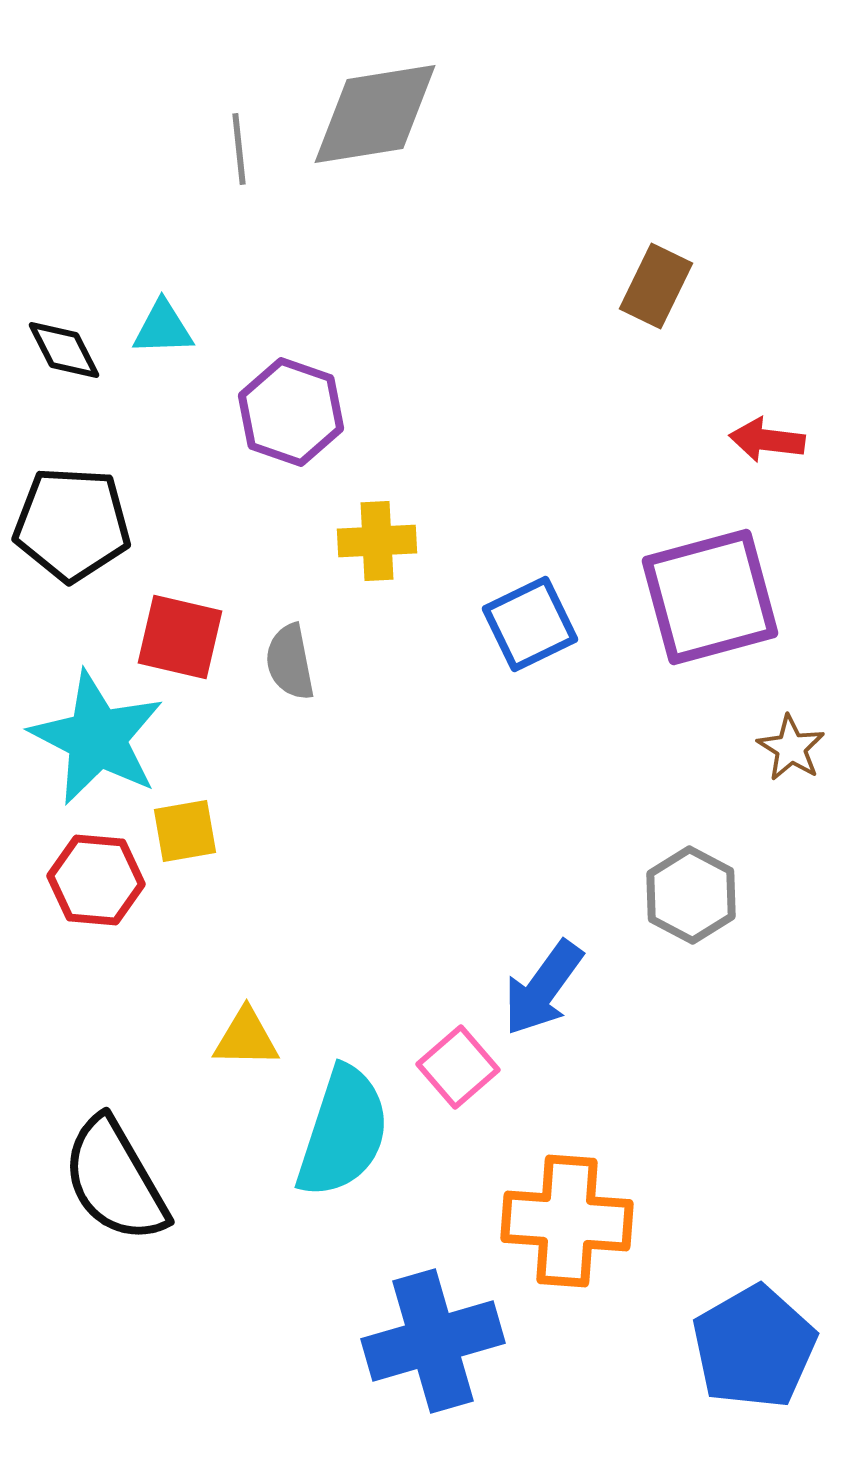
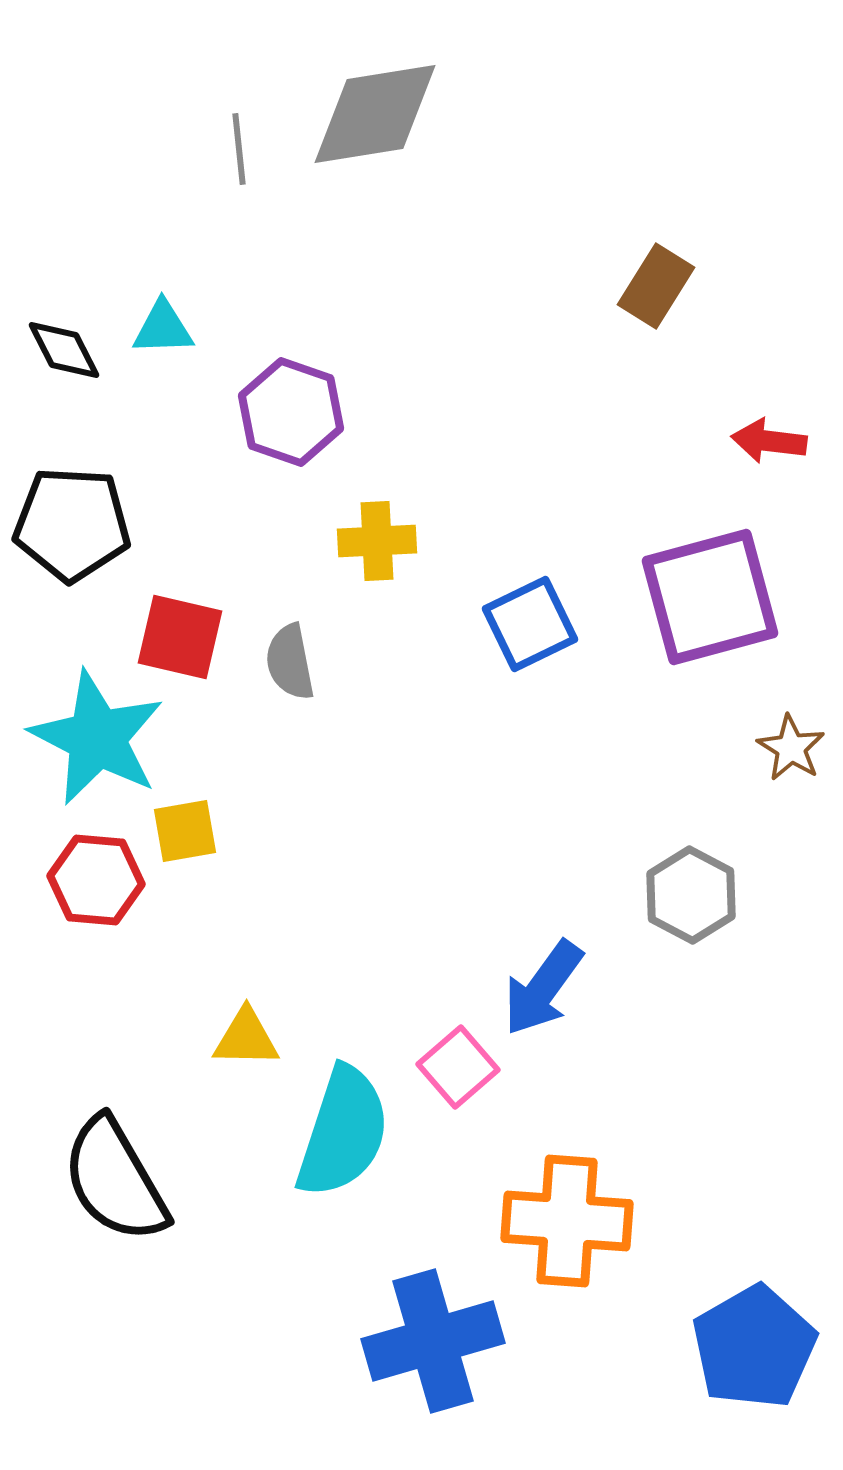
brown rectangle: rotated 6 degrees clockwise
red arrow: moved 2 px right, 1 px down
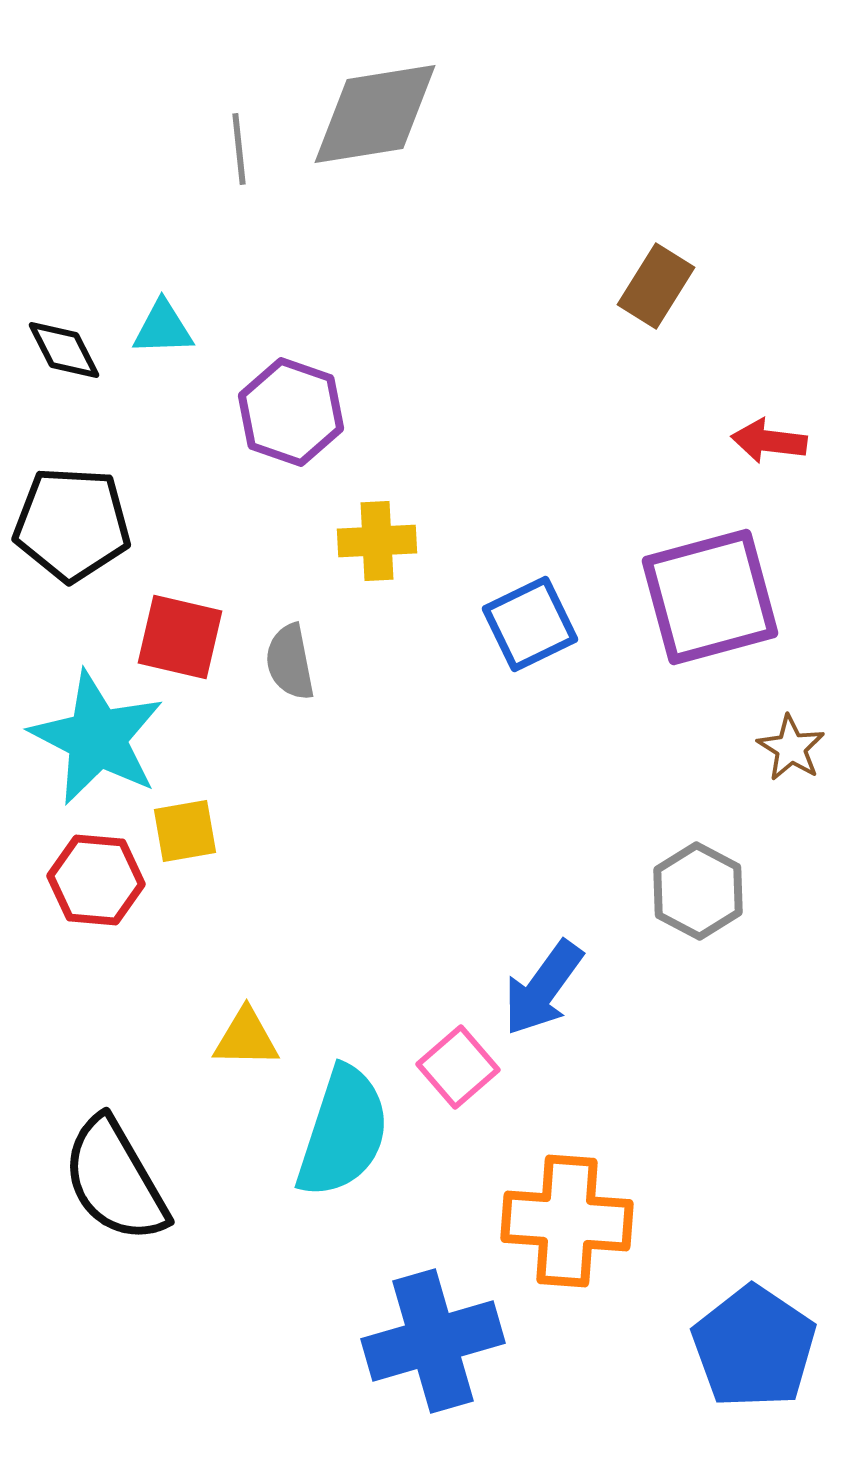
gray hexagon: moved 7 px right, 4 px up
blue pentagon: rotated 8 degrees counterclockwise
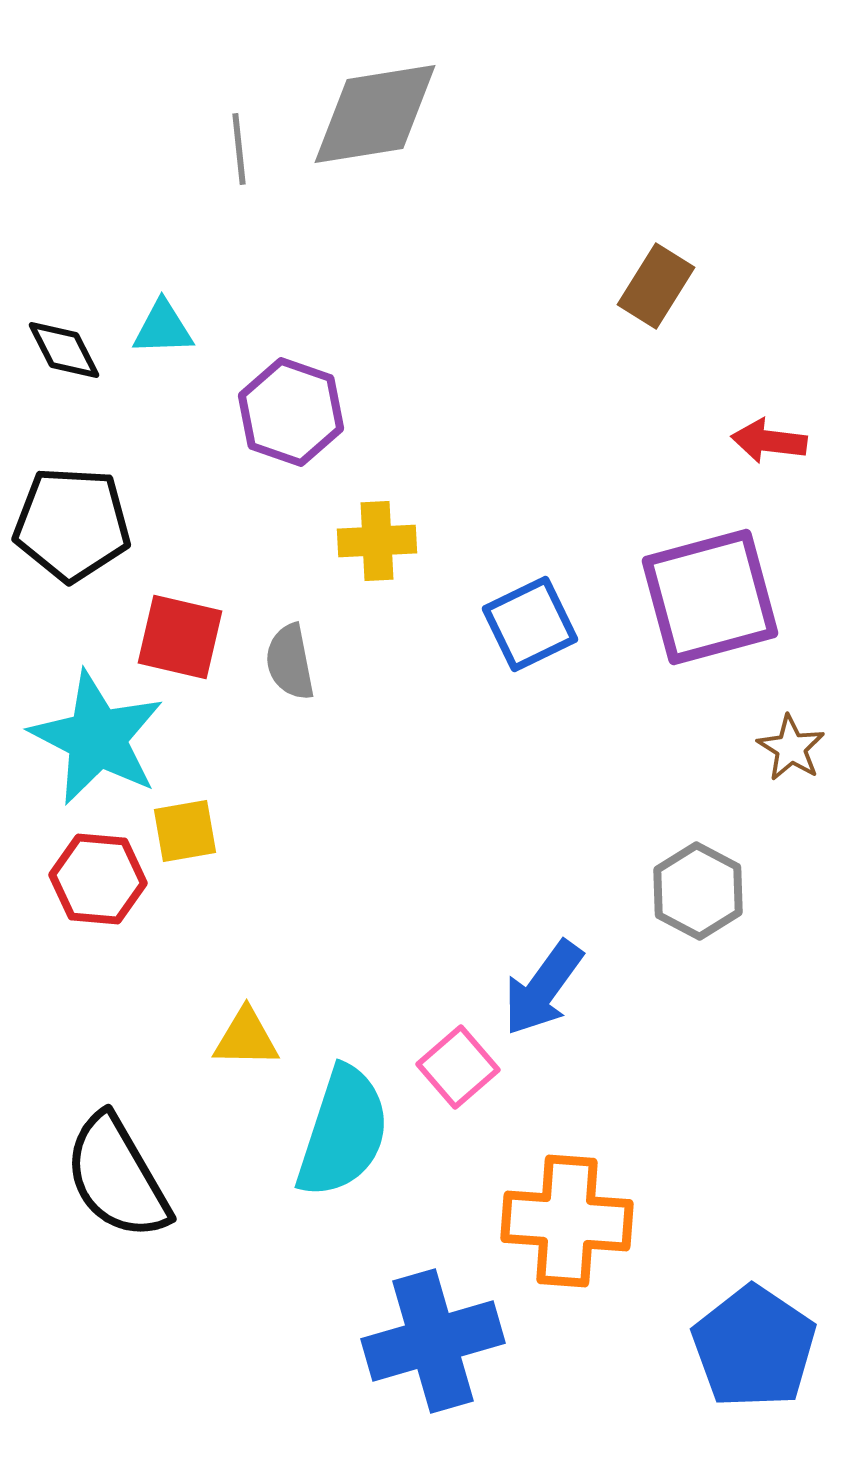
red hexagon: moved 2 px right, 1 px up
black semicircle: moved 2 px right, 3 px up
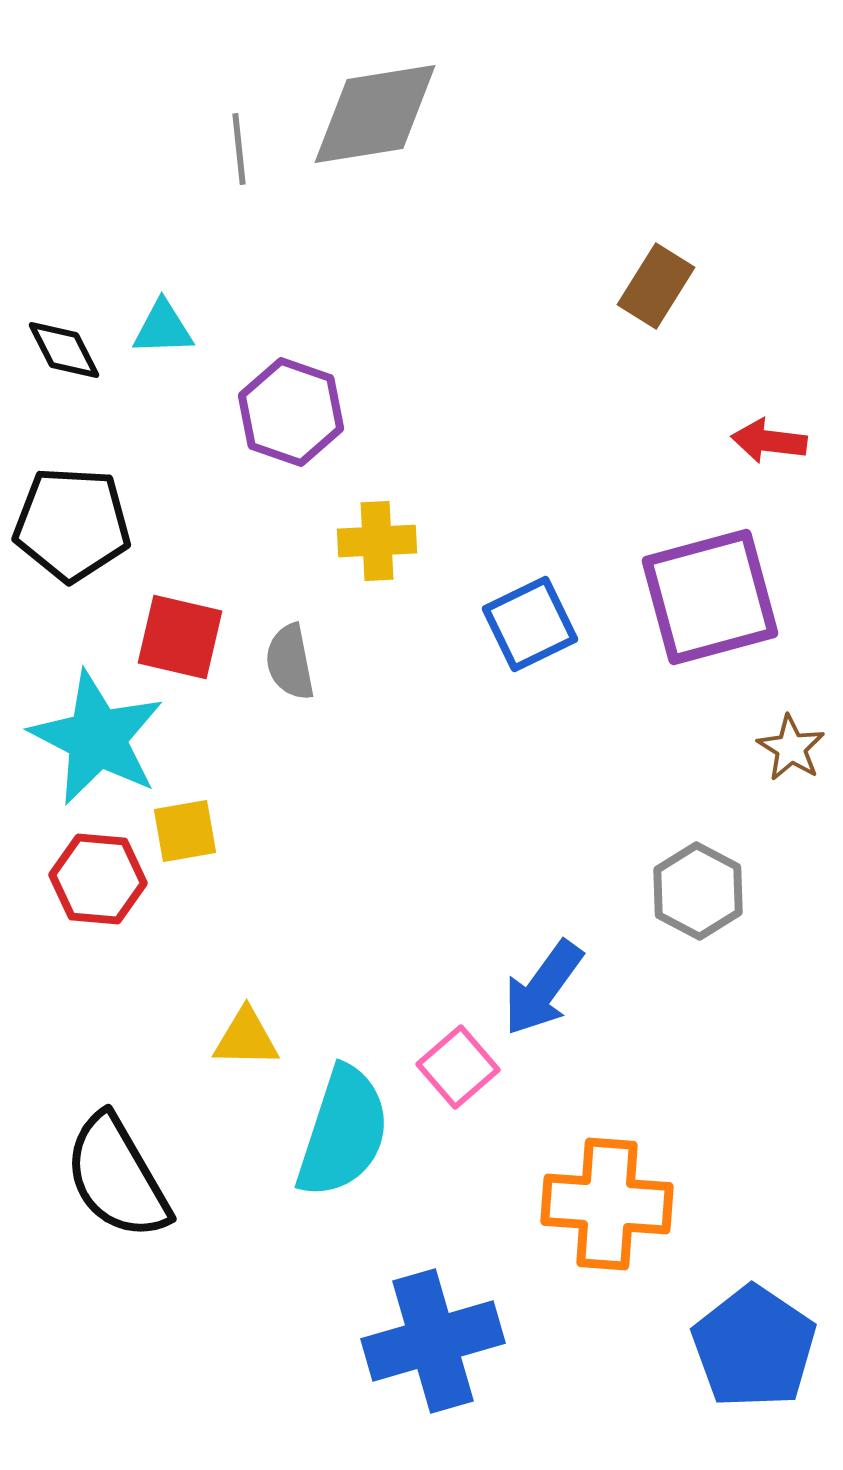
orange cross: moved 40 px right, 17 px up
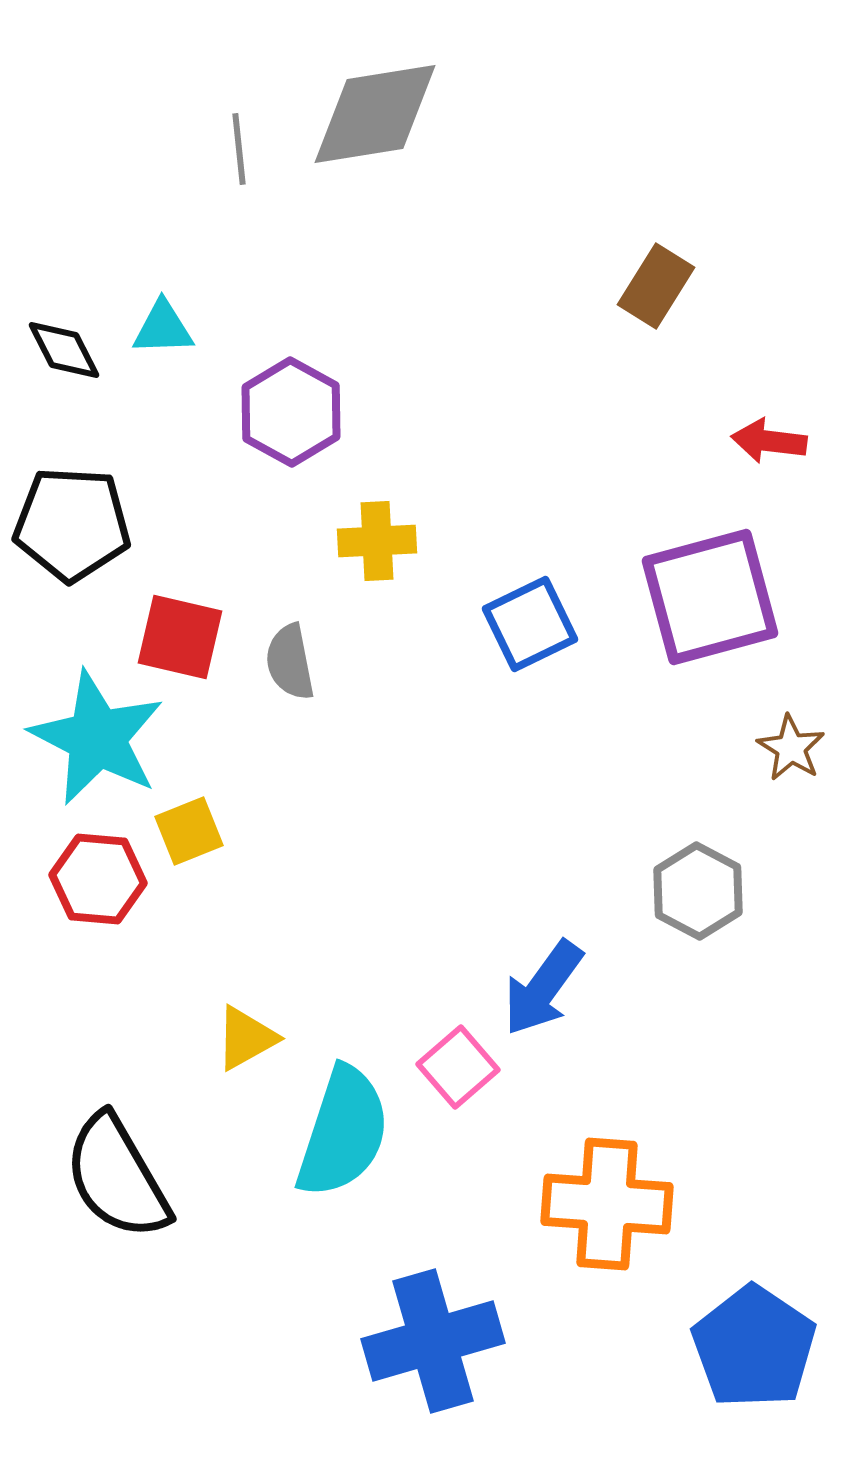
purple hexagon: rotated 10 degrees clockwise
yellow square: moved 4 px right; rotated 12 degrees counterclockwise
yellow triangle: rotated 30 degrees counterclockwise
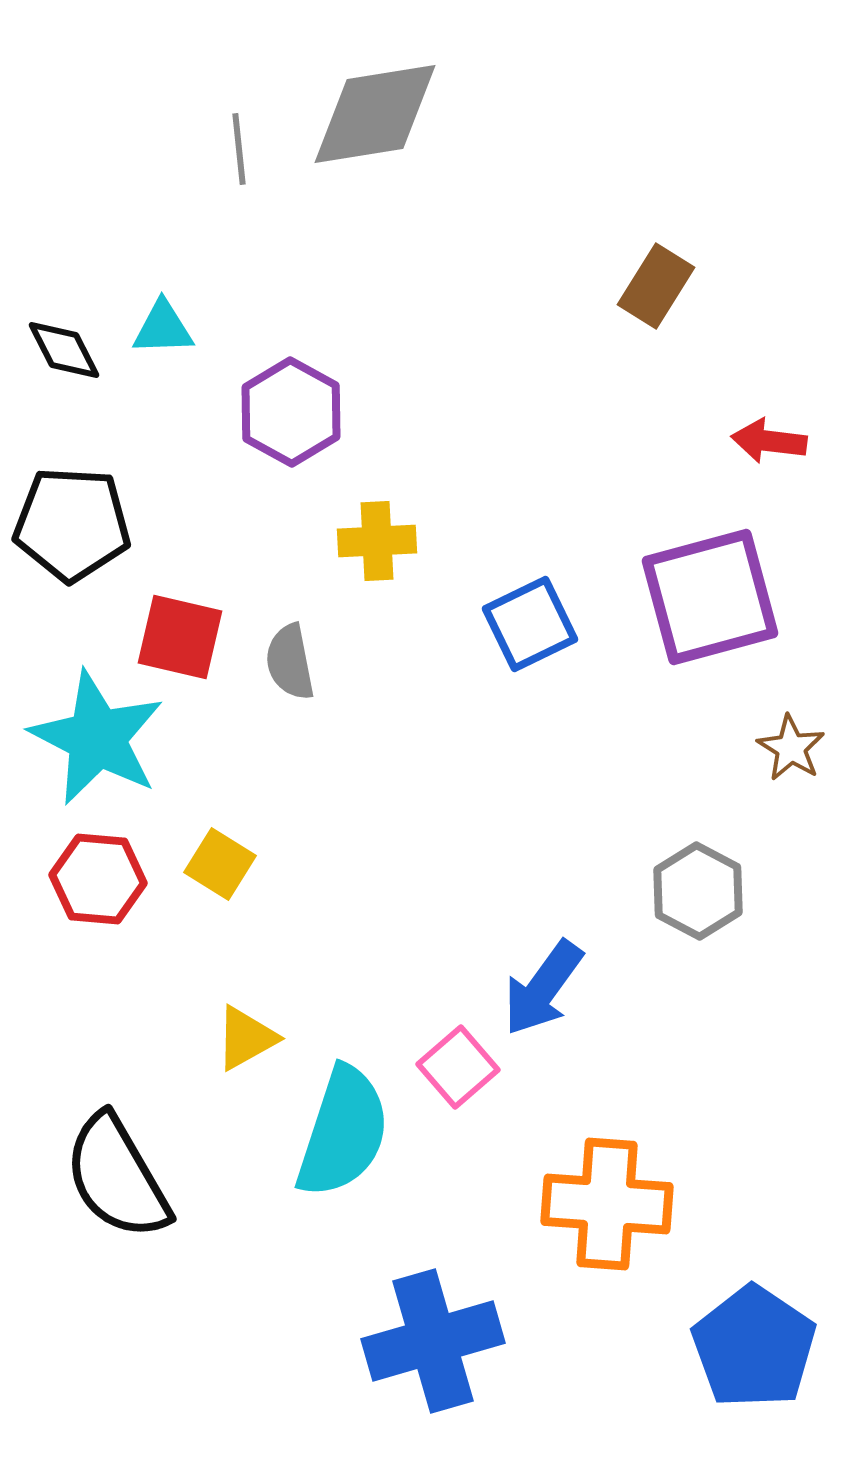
yellow square: moved 31 px right, 33 px down; rotated 36 degrees counterclockwise
